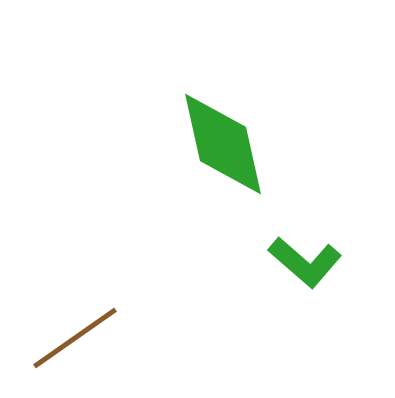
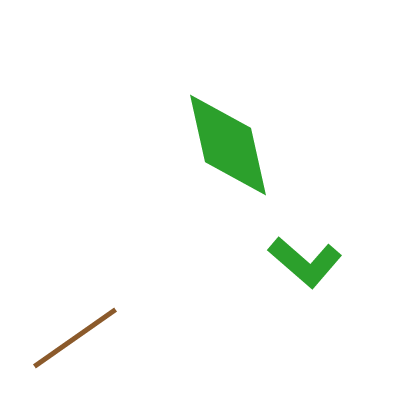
green diamond: moved 5 px right, 1 px down
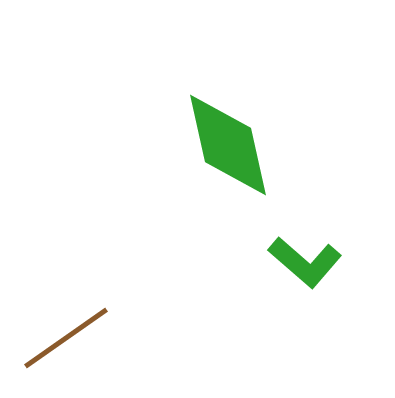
brown line: moved 9 px left
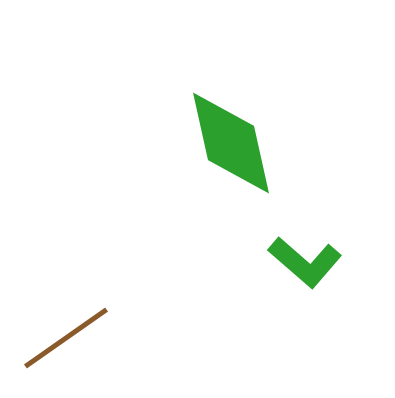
green diamond: moved 3 px right, 2 px up
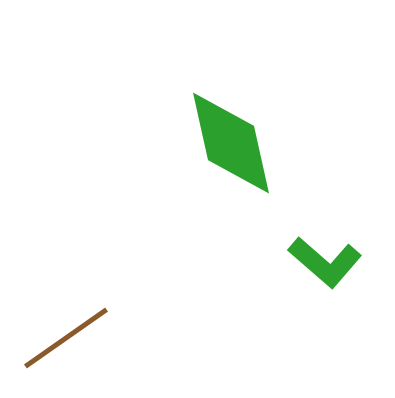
green L-shape: moved 20 px right
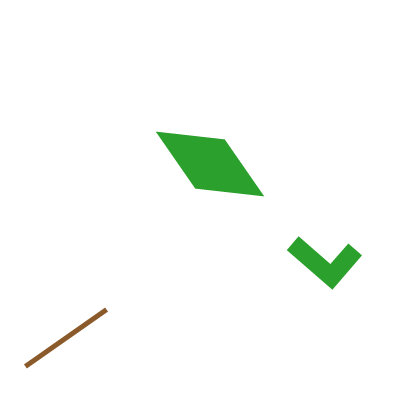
green diamond: moved 21 px left, 21 px down; rotated 22 degrees counterclockwise
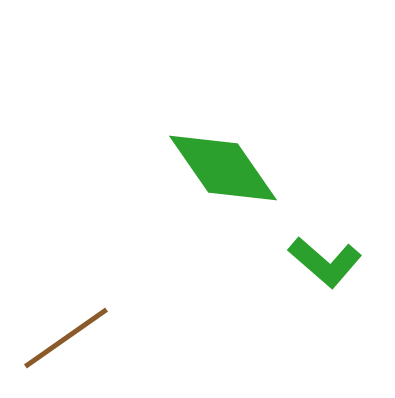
green diamond: moved 13 px right, 4 px down
